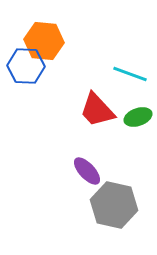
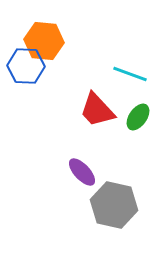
green ellipse: rotated 36 degrees counterclockwise
purple ellipse: moved 5 px left, 1 px down
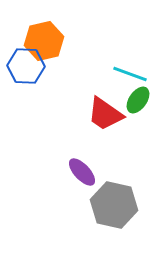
orange hexagon: rotated 18 degrees counterclockwise
red trapezoid: moved 8 px right, 4 px down; rotated 12 degrees counterclockwise
green ellipse: moved 17 px up
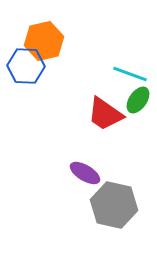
purple ellipse: moved 3 px right, 1 px down; rotated 16 degrees counterclockwise
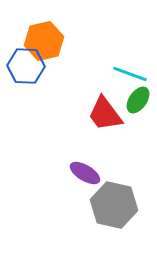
red trapezoid: rotated 18 degrees clockwise
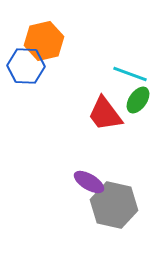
purple ellipse: moved 4 px right, 9 px down
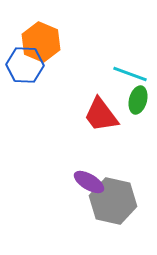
orange hexagon: moved 3 px left, 1 px down; rotated 24 degrees counterclockwise
blue hexagon: moved 1 px left, 1 px up
green ellipse: rotated 20 degrees counterclockwise
red trapezoid: moved 4 px left, 1 px down
gray hexagon: moved 1 px left, 4 px up
